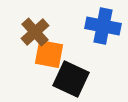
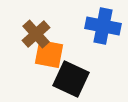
brown cross: moved 1 px right, 2 px down
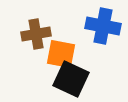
brown cross: rotated 32 degrees clockwise
orange square: moved 12 px right
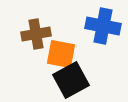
black square: moved 1 px down; rotated 36 degrees clockwise
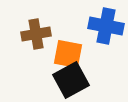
blue cross: moved 3 px right
orange square: moved 7 px right
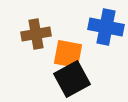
blue cross: moved 1 px down
black square: moved 1 px right, 1 px up
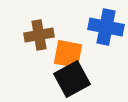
brown cross: moved 3 px right, 1 px down
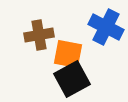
blue cross: rotated 16 degrees clockwise
